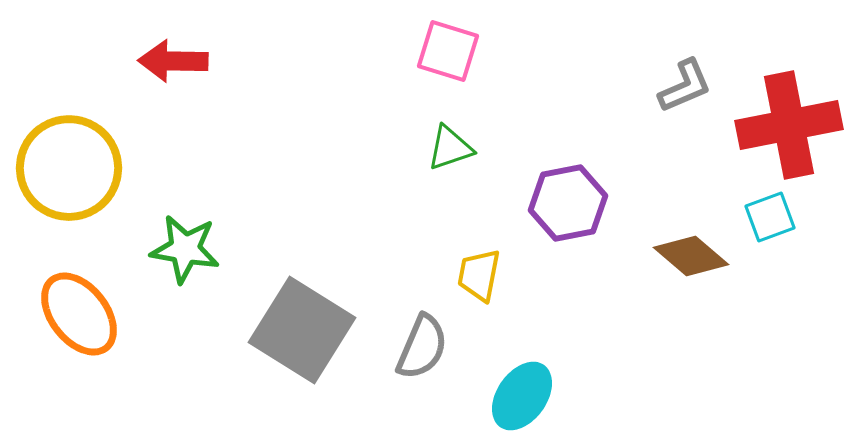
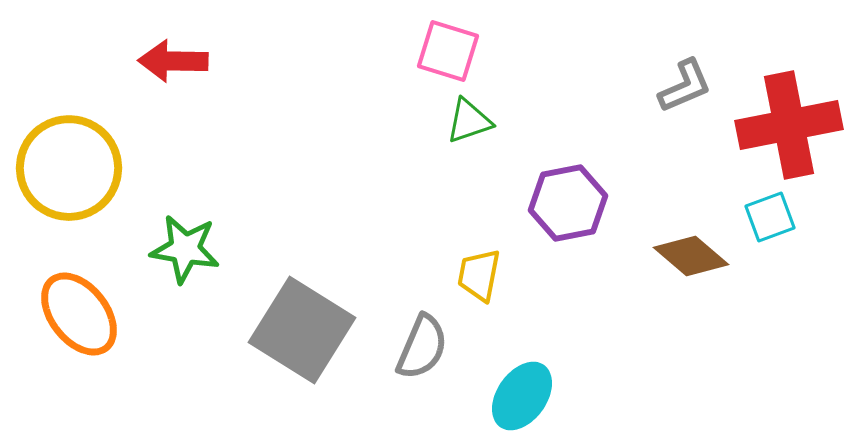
green triangle: moved 19 px right, 27 px up
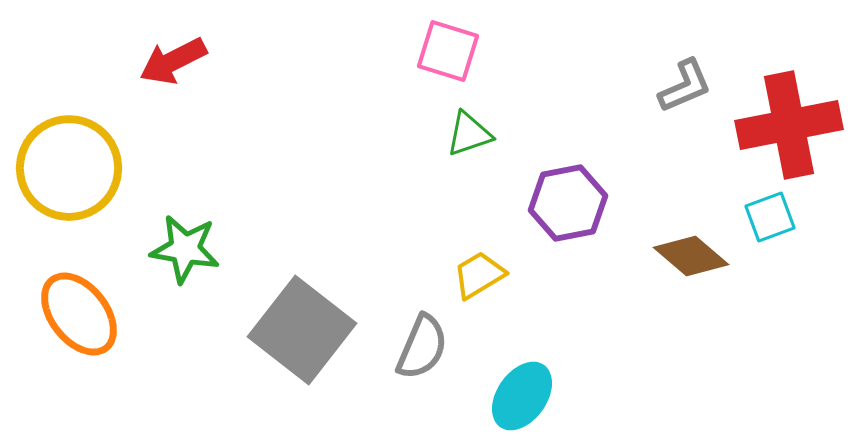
red arrow: rotated 28 degrees counterclockwise
green triangle: moved 13 px down
yellow trapezoid: rotated 48 degrees clockwise
gray square: rotated 6 degrees clockwise
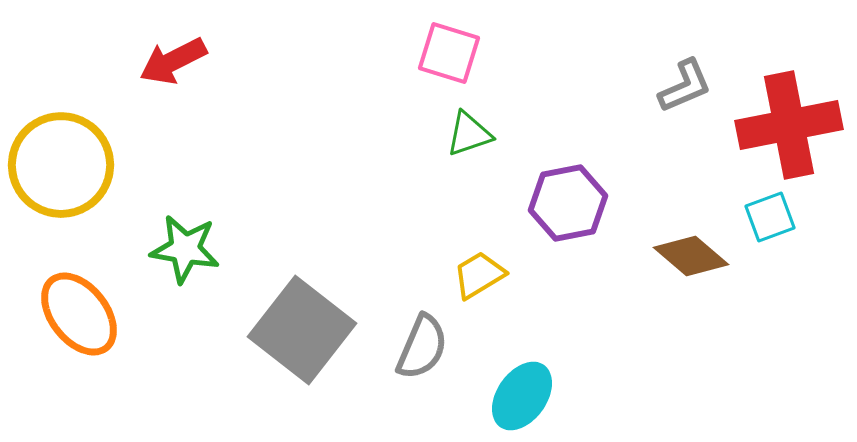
pink square: moved 1 px right, 2 px down
yellow circle: moved 8 px left, 3 px up
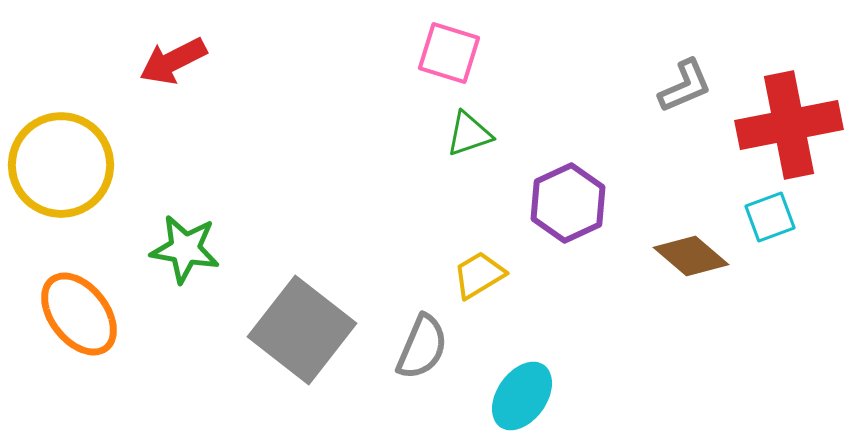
purple hexagon: rotated 14 degrees counterclockwise
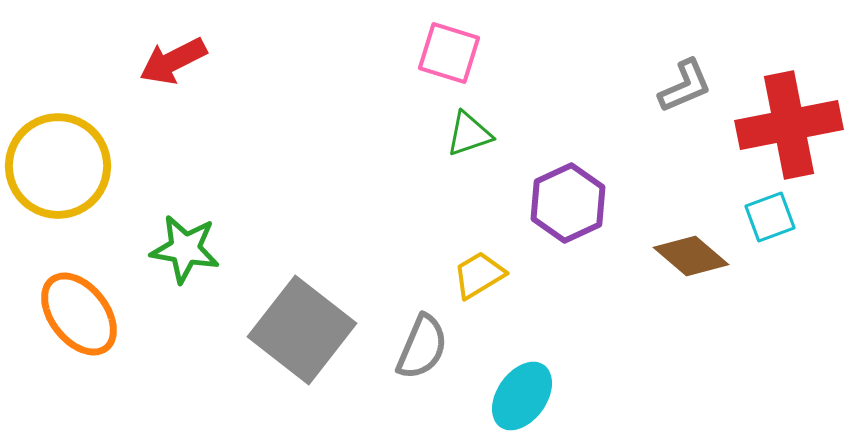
yellow circle: moved 3 px left, 1 px down
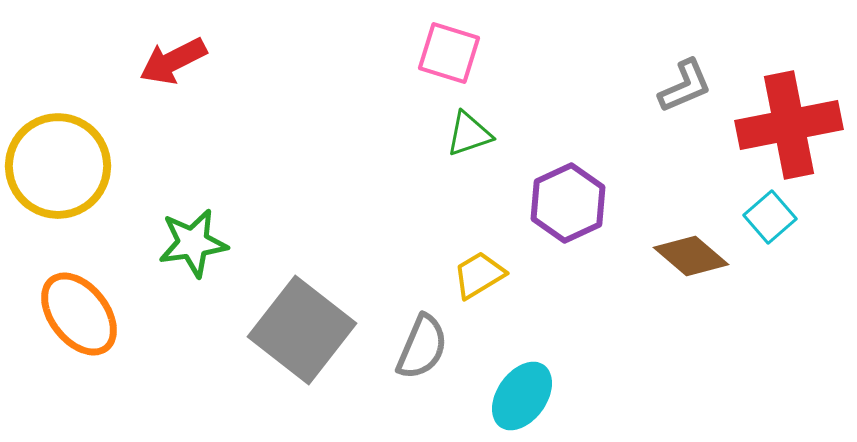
cyan square: rotated 21 degrees counterclockwise
green star: moved 8 px right, 6 px up; rotated 18 degrees counterclockwise
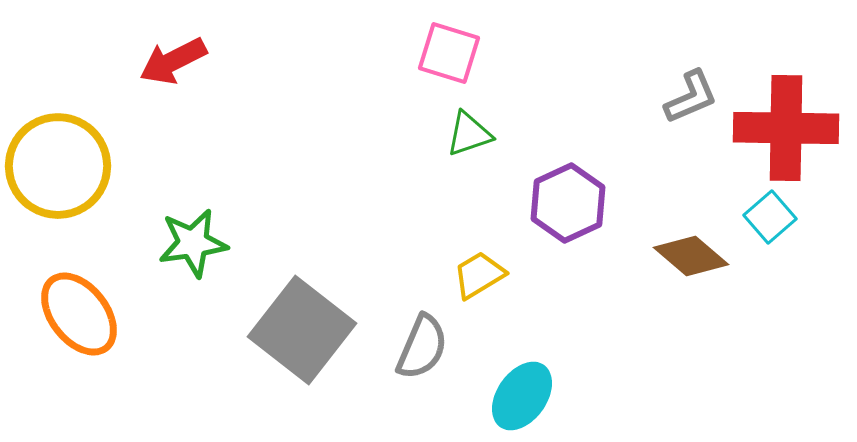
gray L-shape: moved 6 px right, 11 px down
red cross: moved 3 px left, 3 px down; rotated 12 degrees clockwise
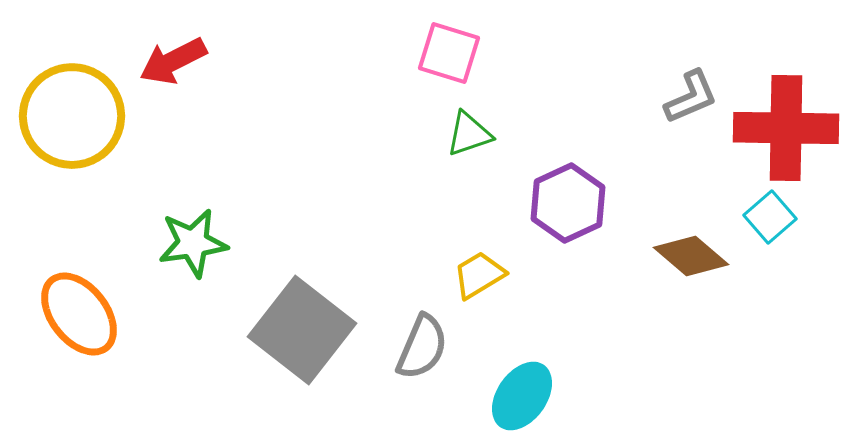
yellow circle: moved 14 px right, 50 px up
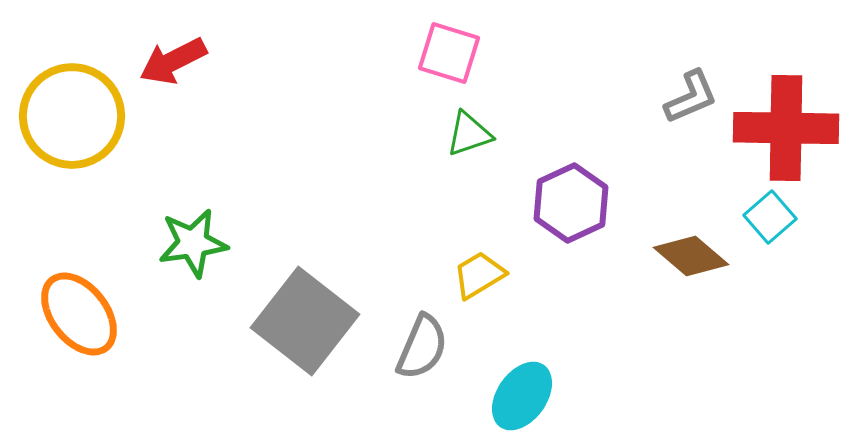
purple hexagon: moved 3 px right
gray square: moved 3 px right, 9 px up
